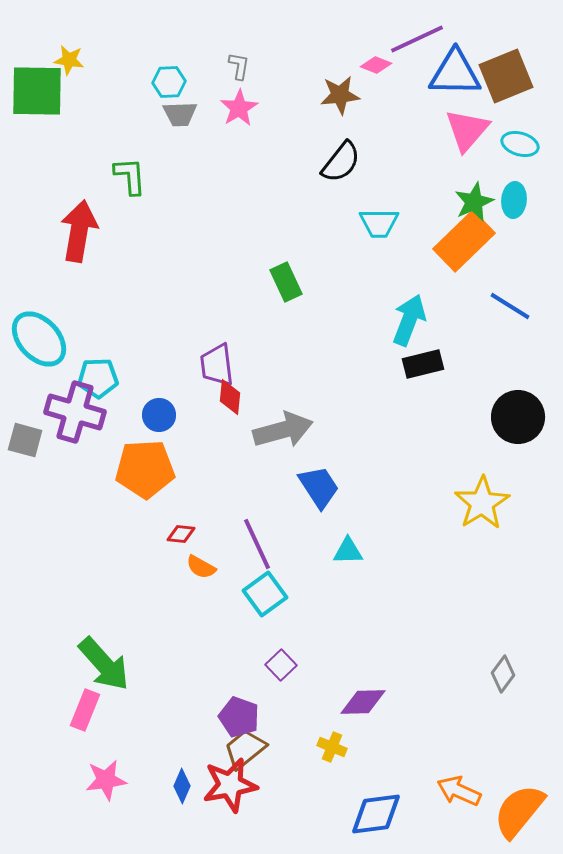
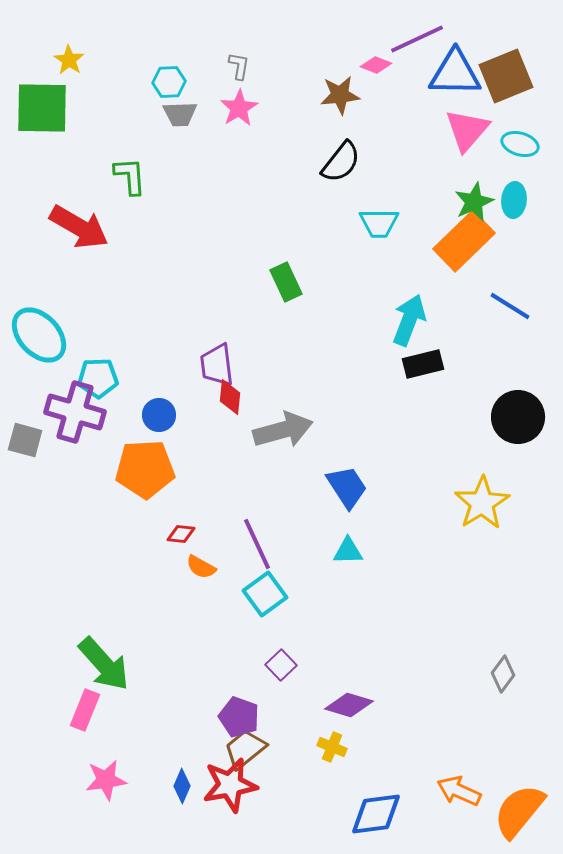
yellow star at (69, 60): rotated 24 degrees clockwise
green square at (37, 91): moved 5 px right, 17 px down
red arrow at (79, 231): moved 4 px up; rotated 110 degrees clockwise
cyan ellipse at (39, 339): moved 4 px up
blue trapezoid at (319, 487): moved 28 px right
purple diamond at (363, 702): moved 14 px left, 3 px down; rotated 18 degrees clockwise
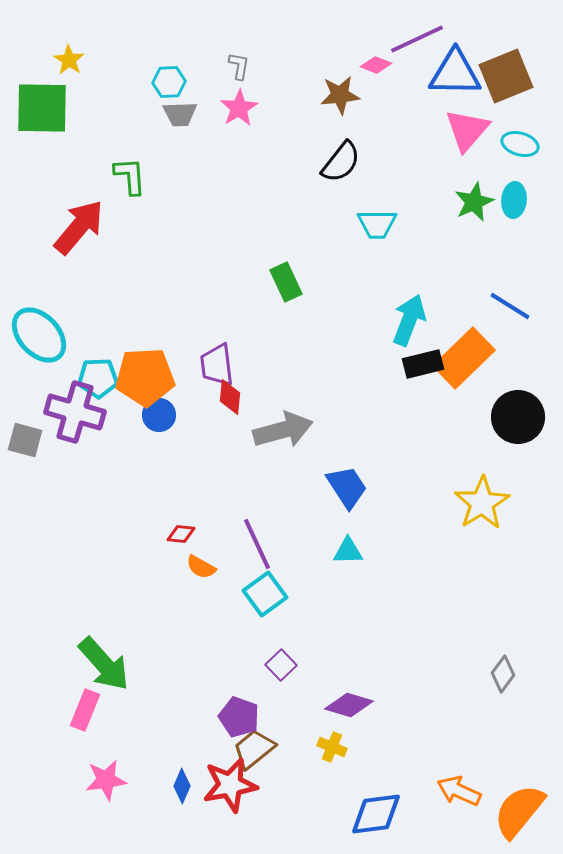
cyan trapezoid at (379, 223): moved 2 px left, 1 px down
red arrow at (79, 227): rotated 80 degrees counterclockwise
orange rectangle at (464, 241): moved 117 px down
orange pentagon at (145, 469): moved 92 px up
brown trapezoid at (245, 749): moved 9 px right
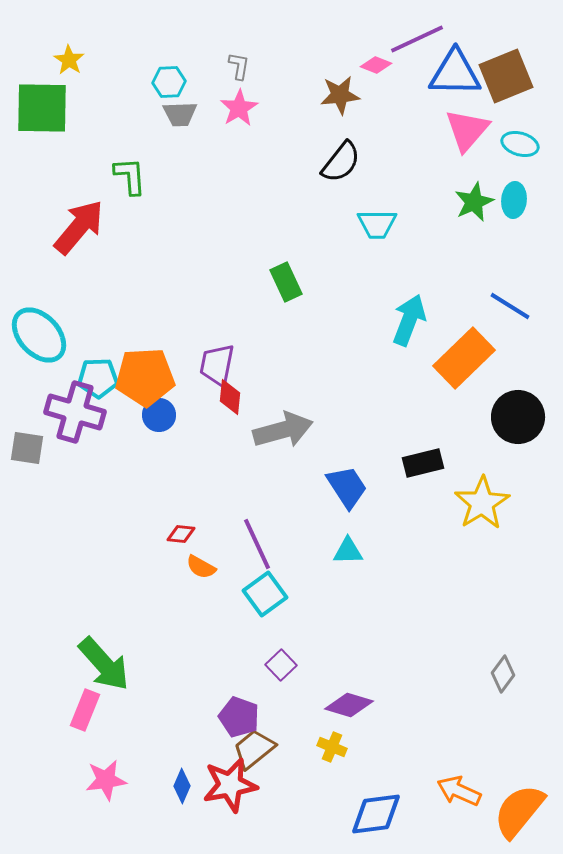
black rectangle at (423, 364): moved 99 px down
purple trapezoid at (217, 365): rotated 18 degrees clockwise
gray square at (25, 440): moved 2 px right, 8 px down; rotated 6 degrees counterclockwise
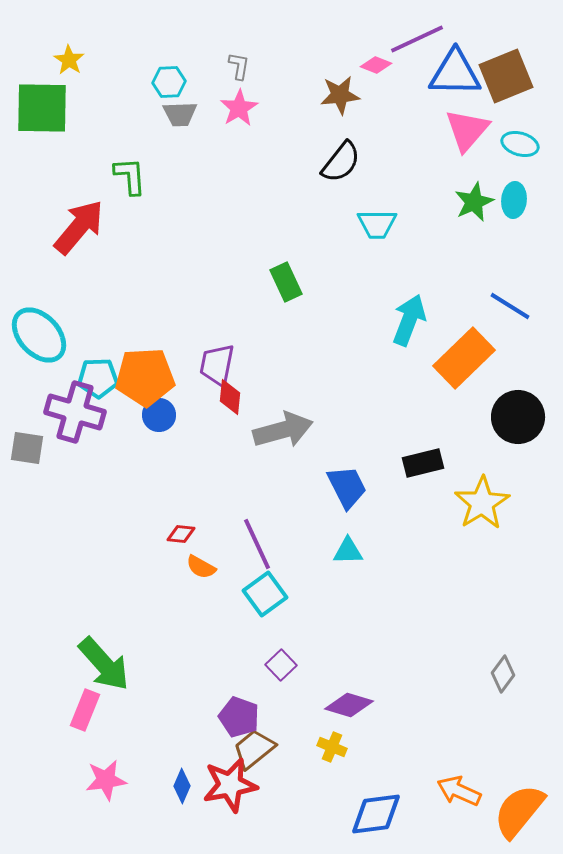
blue trapezoid at (347, 487): rotated 6 degrees clockwise
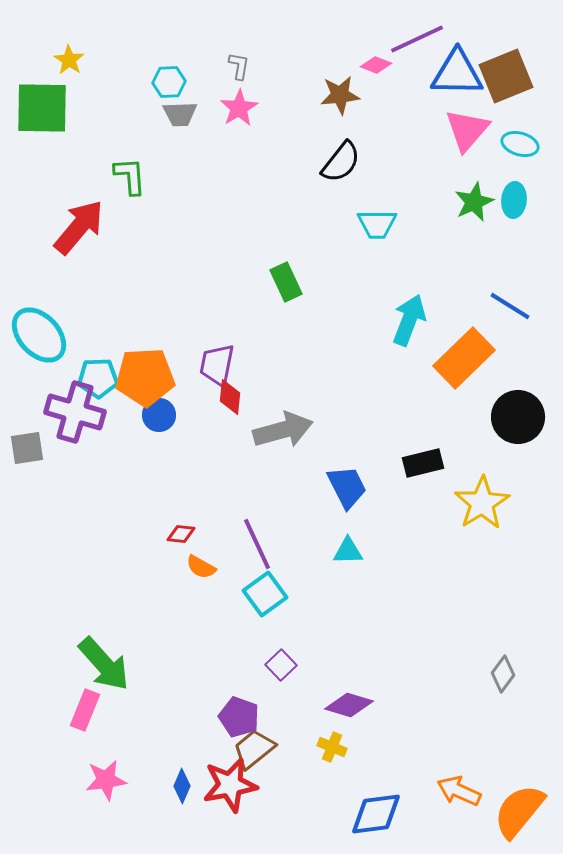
blue triangle at (455, 73): moved 2 px right
gray square at (27, 448): rotated 18 degrees counterclockwise
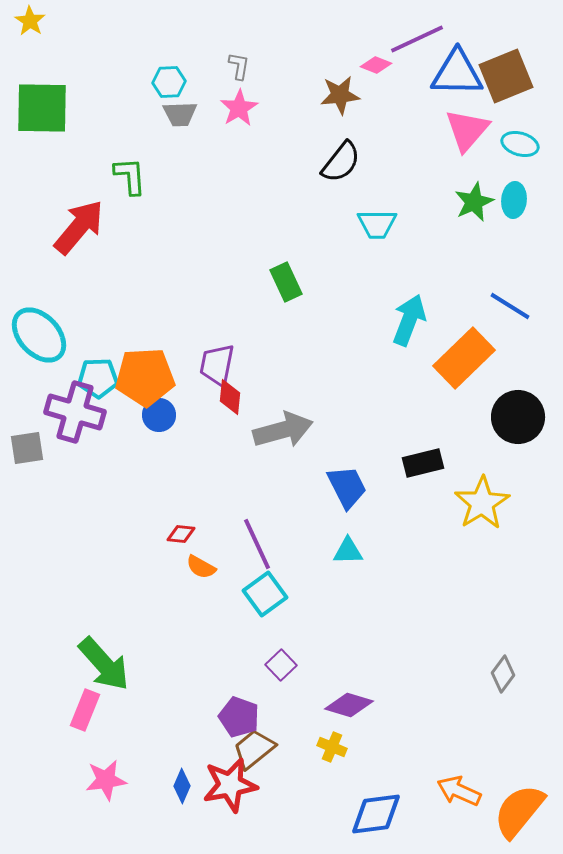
yellow star at (69, 60): moved 39 px left, 39 px up
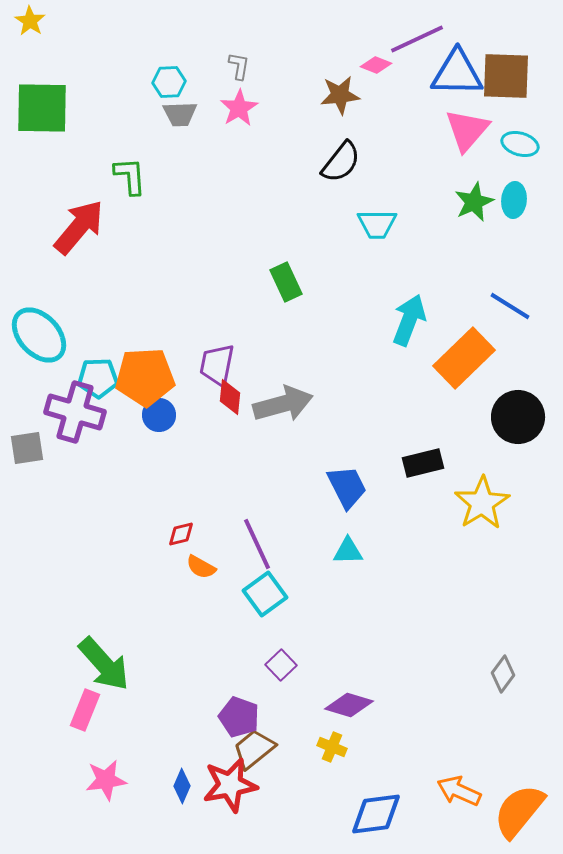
brown square at (506, 76): rotated 24 degrees clockwise
gray arrow at (283, 430): moved 26 px up
red diamond at (181, 534): rotated 20 degrees counterclockwise
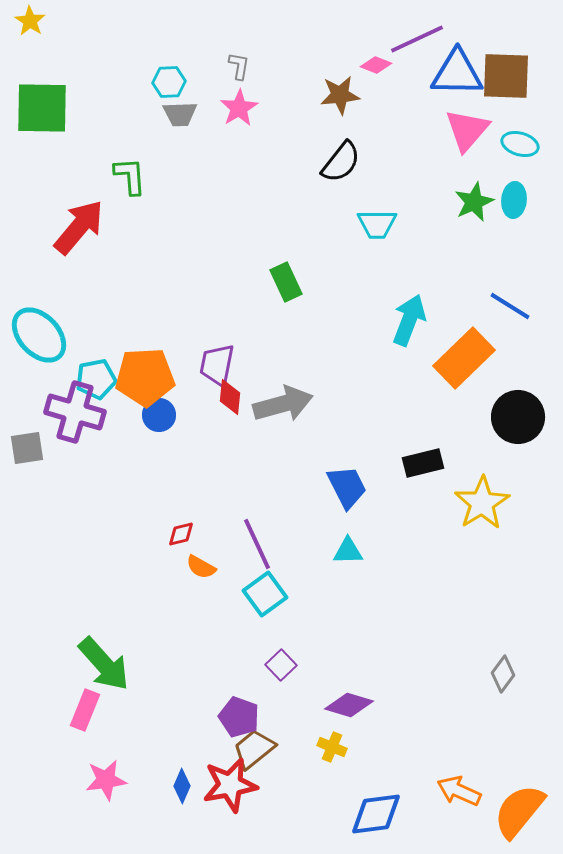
cyan pentagon at (98, 378): moved 2 px left, 1 px down; rotated 9 degrees counterclockwise
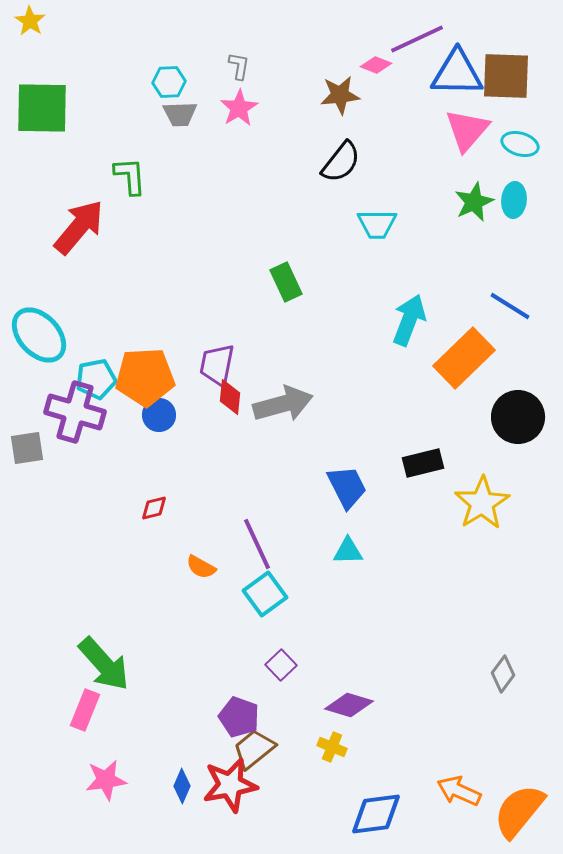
red diamond at (181, 534): moved 27 px left, 26 px up
